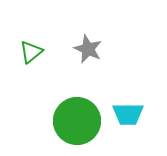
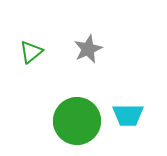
gray star: rotated 24 degrees clockwise
cyan trapezoid: moved 1 px down
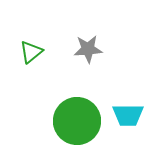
gray star: rotated 20 degrees clockwise
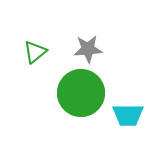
green triangle: moved 4 px right
green circle: moved 4 px right, 28 px up
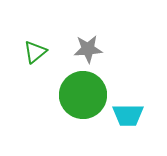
green circle: moved 2 px right, 2 px down
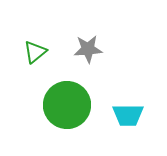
green circle: moved 16 px left, 10 px down
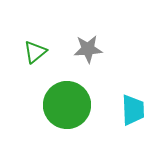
cyan trapezoid: moved 5 px right, 5 px up; rotated 92 degrees counterclockwise
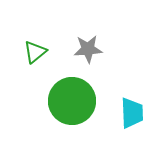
green circle: moved 5 px right, 4 px up
cyan trapezoid: moved 1 px left, 3 px down
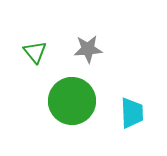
green triangle: rotated 30 degrees counterclockwise
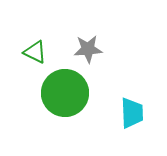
green triangle: rotated 25 degrees counterclockwise
green circle: moved 7 px left, 8 px up
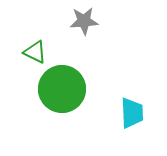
gray star: moved 4 px left, 28 px up
green circle: moved 3 px left, 4 px up
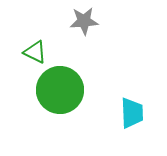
green circle: moved 2 px left, 1 px down
